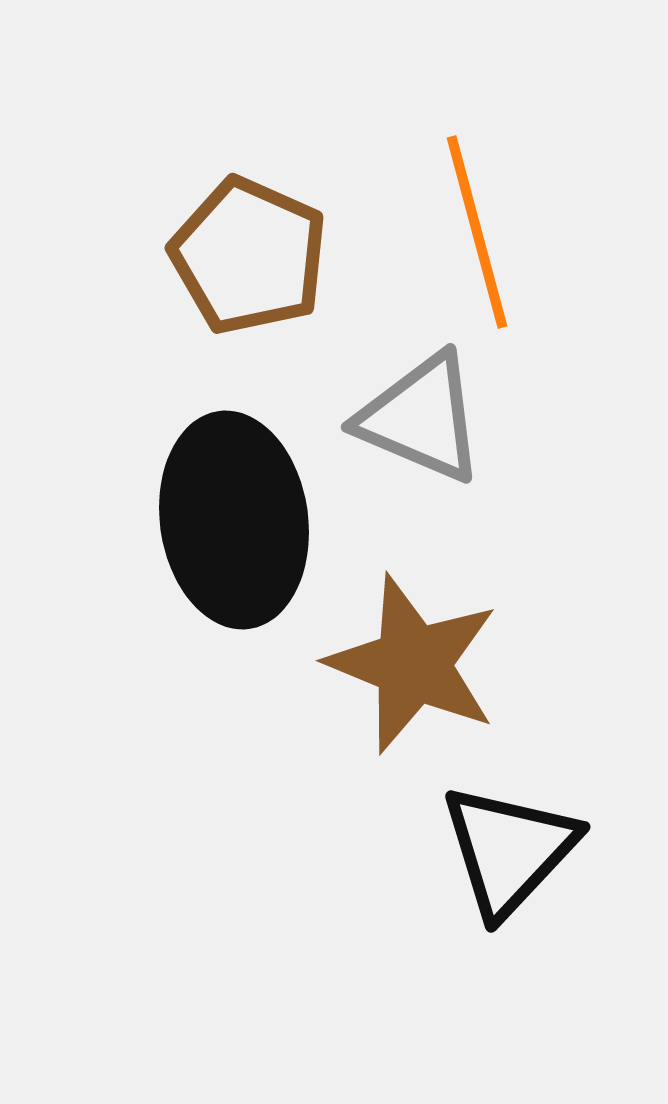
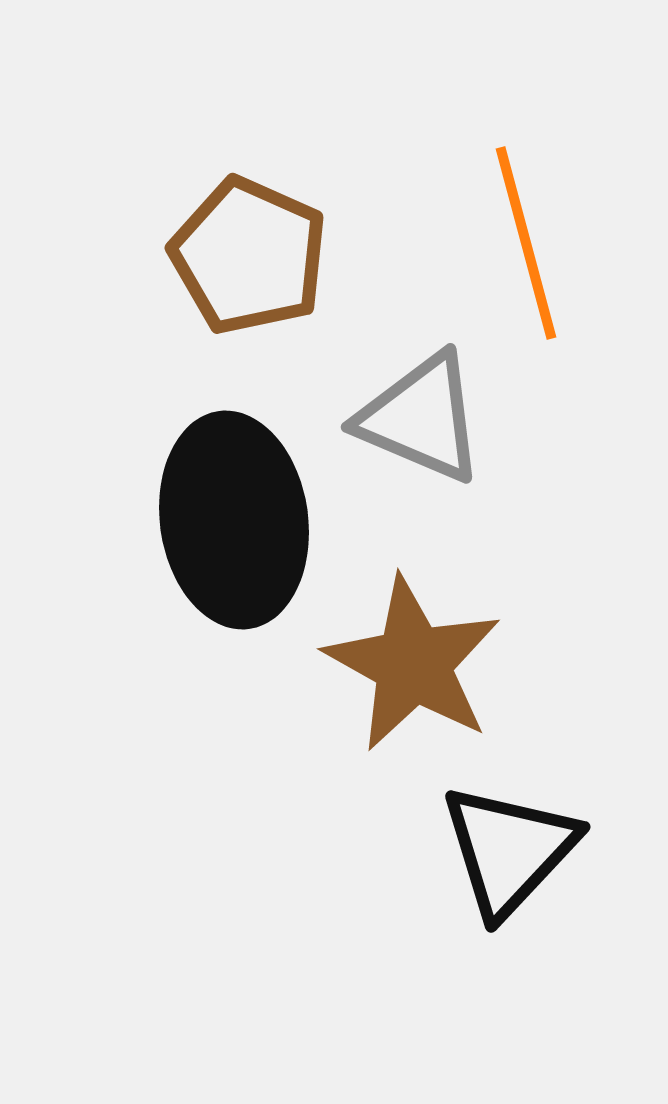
orange line: moved 49 px right, 11 px down
brown star: rotated 7 degrees clockwise
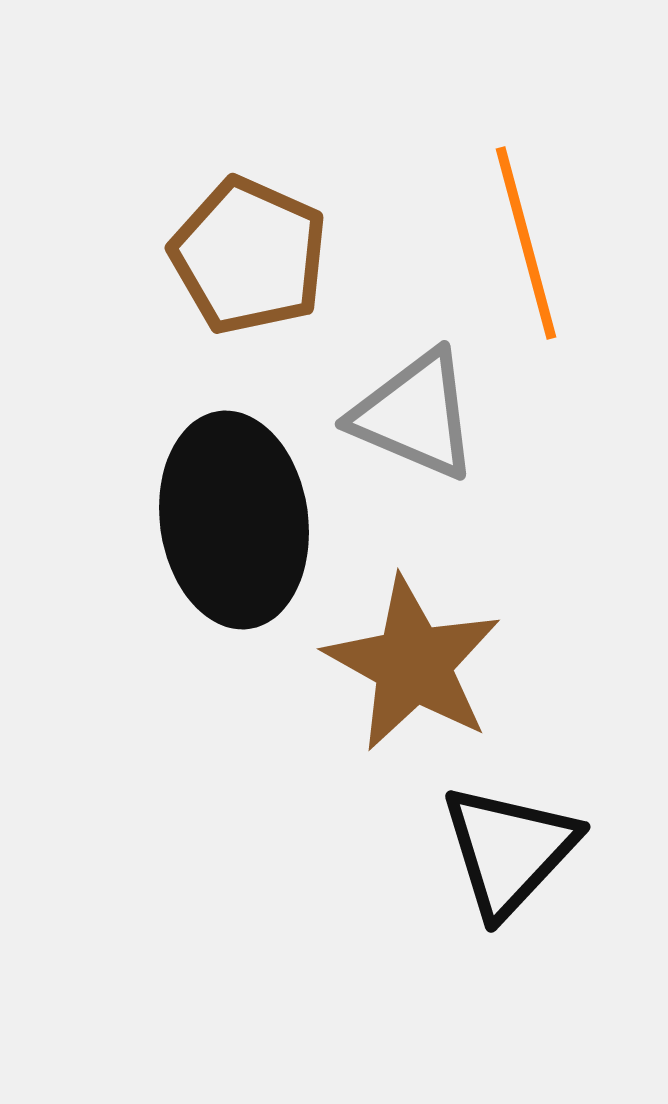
gray triangle: moved 6 px left, 3 px up
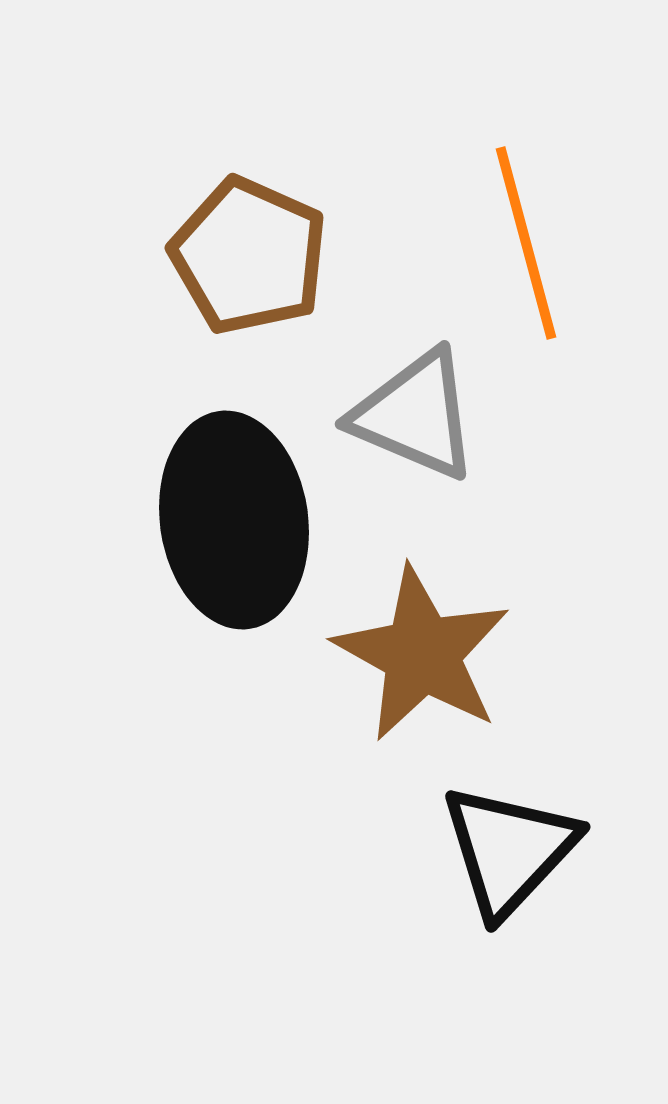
brown star: moved 9 px right, 10 px up
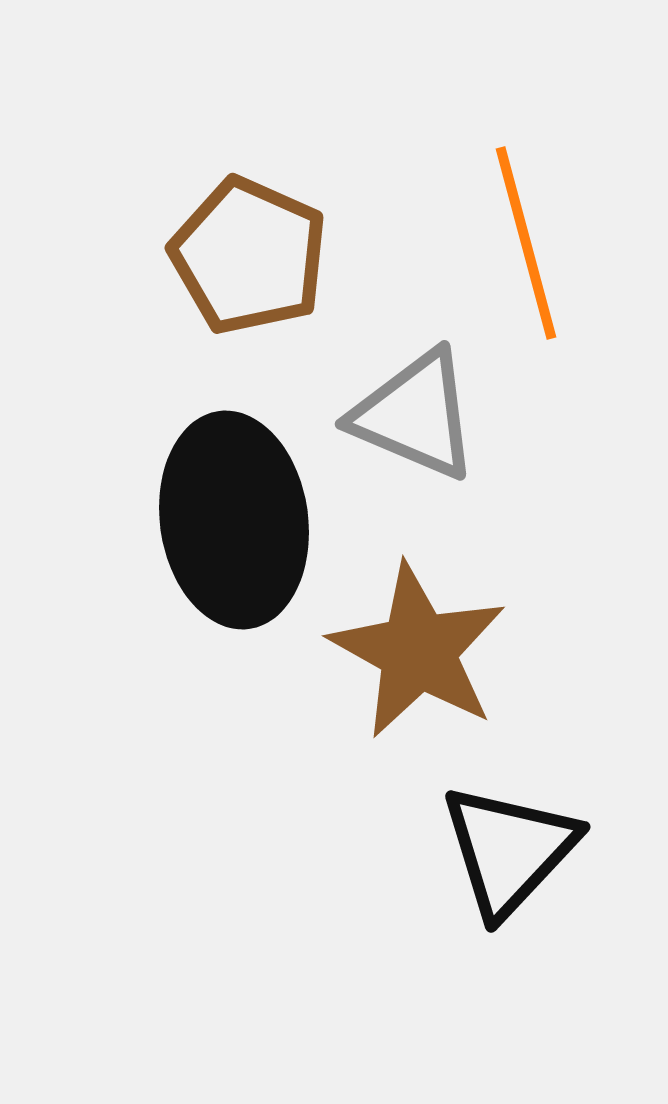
brown star: moved 4 px left, 3 px up
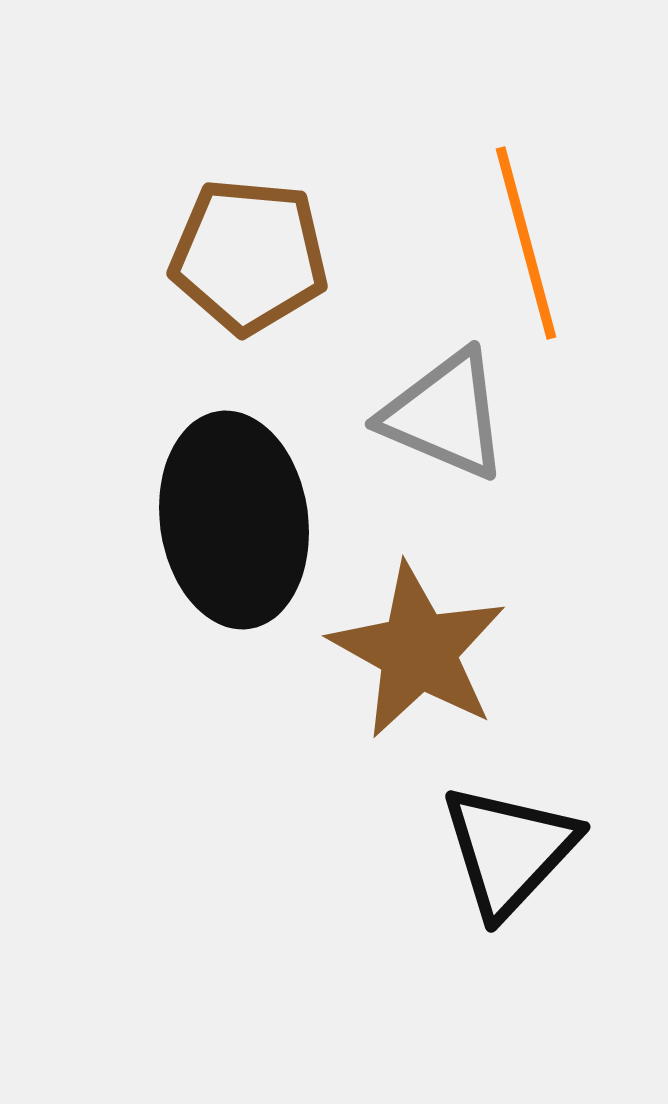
brown pentagon: rotated 19 degrees counterclockwise
gray triangle: moved 30 px right
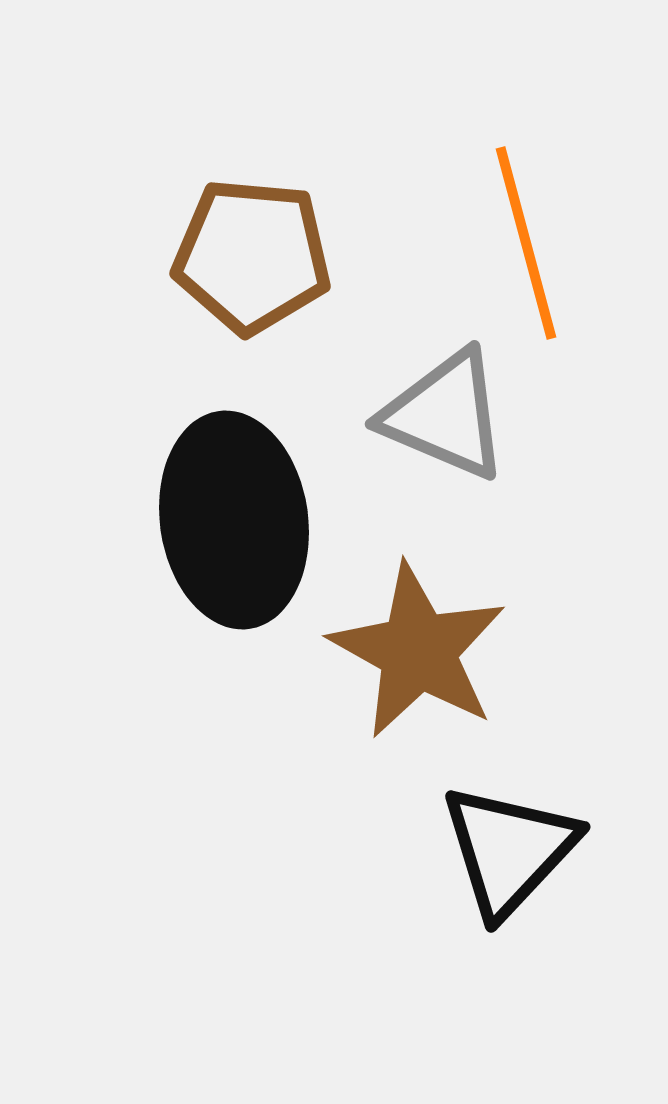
brown pentagon: moved 3 px right
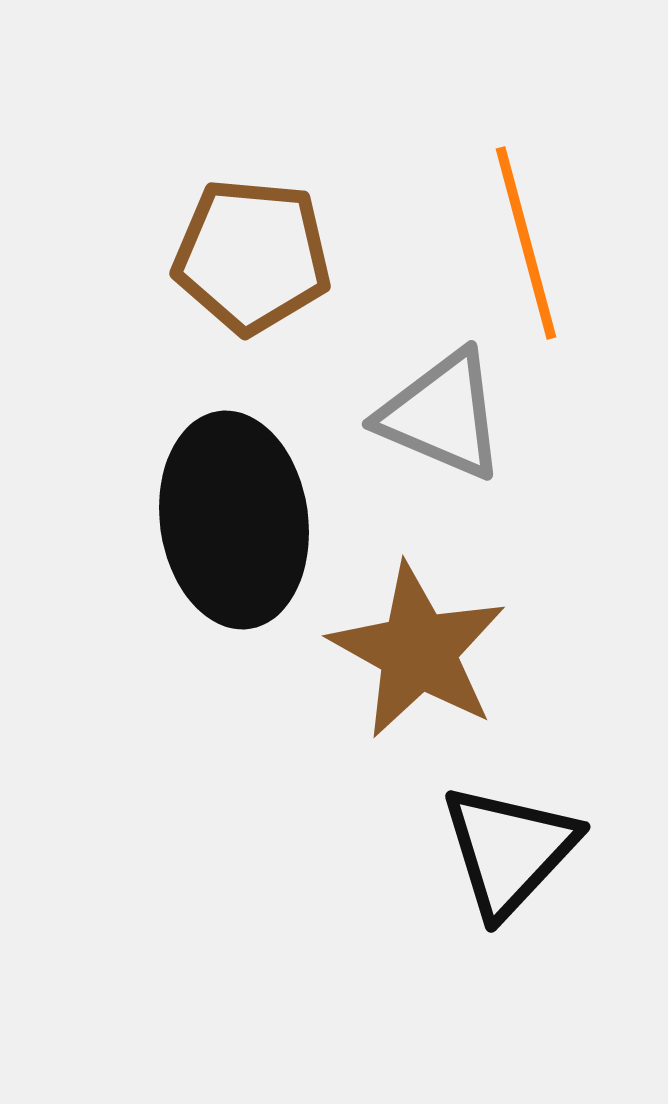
gray triangle: moved 3 px left
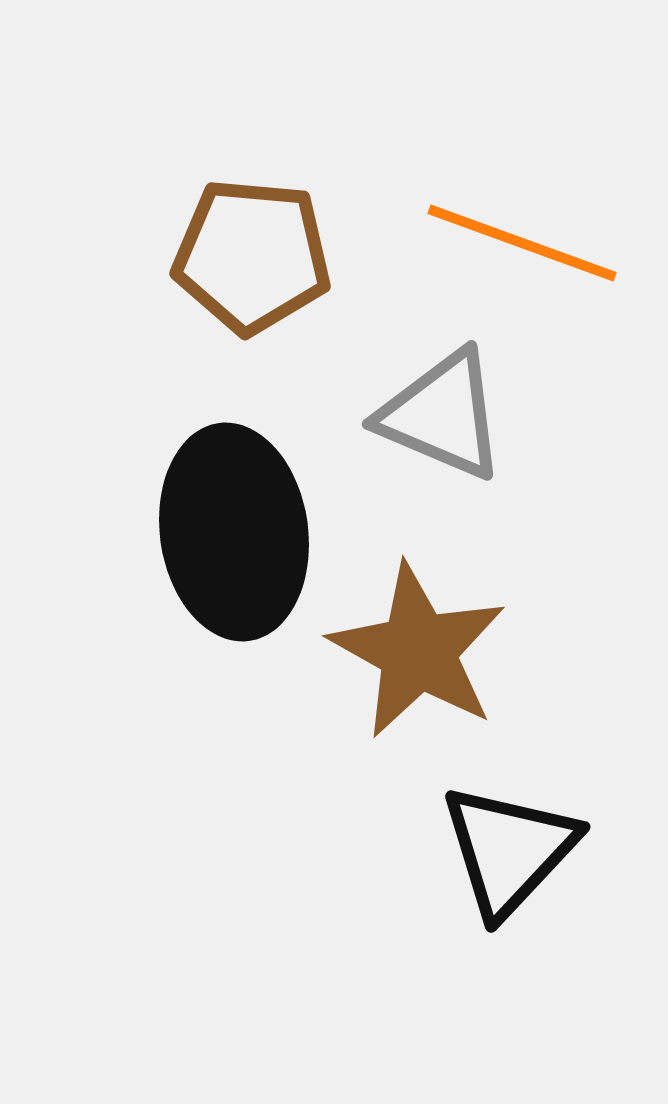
orange line: moved 4 px left; rotated 55 degrees counterclockwise
black ellipse: moved 12 px down
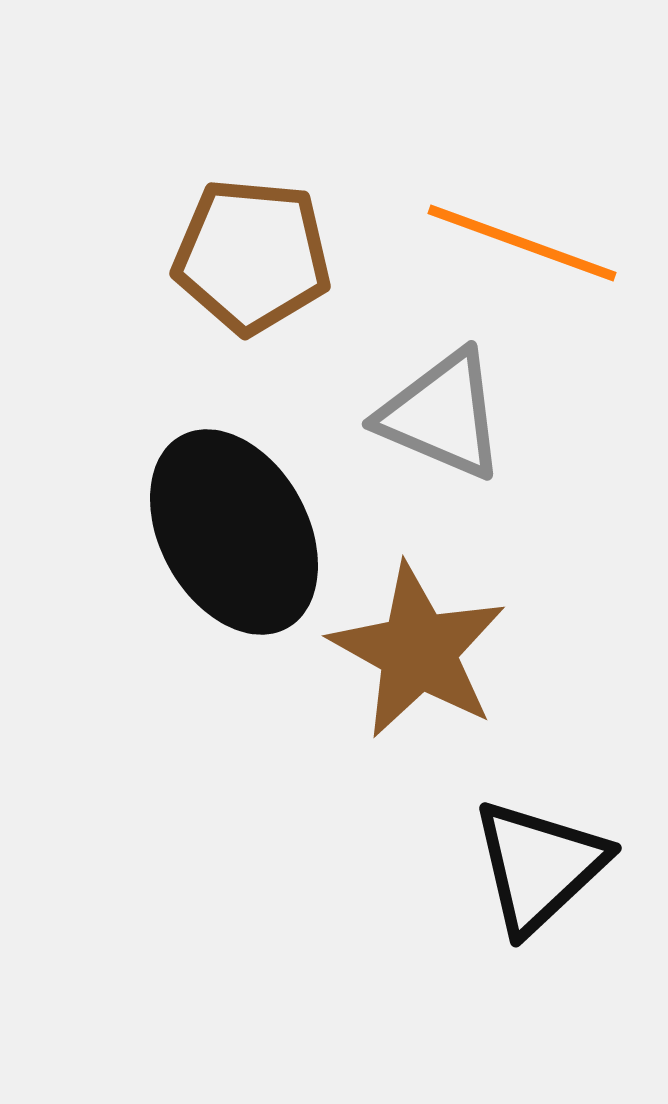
black ellipse: rotated 21 degrees counterclockwise
black triangle: moved 30 px right, 16 px down; rotated 4 degrees clockwise
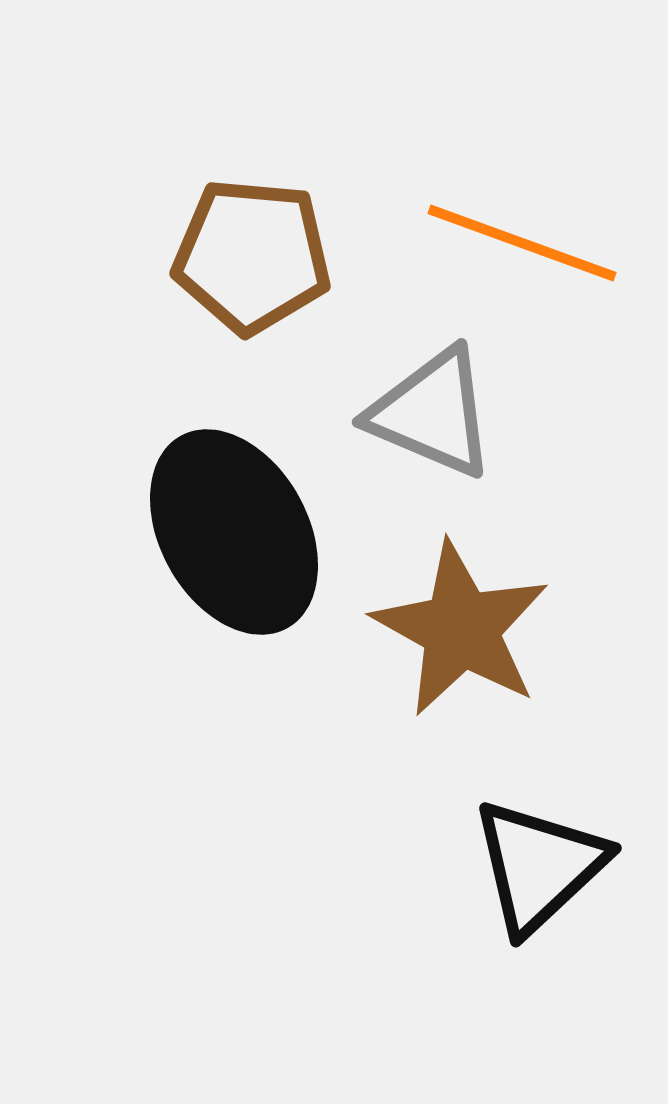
gray triangle: moved 10 px left, 2 px up
brown star: moved 43 px right, 22 px up
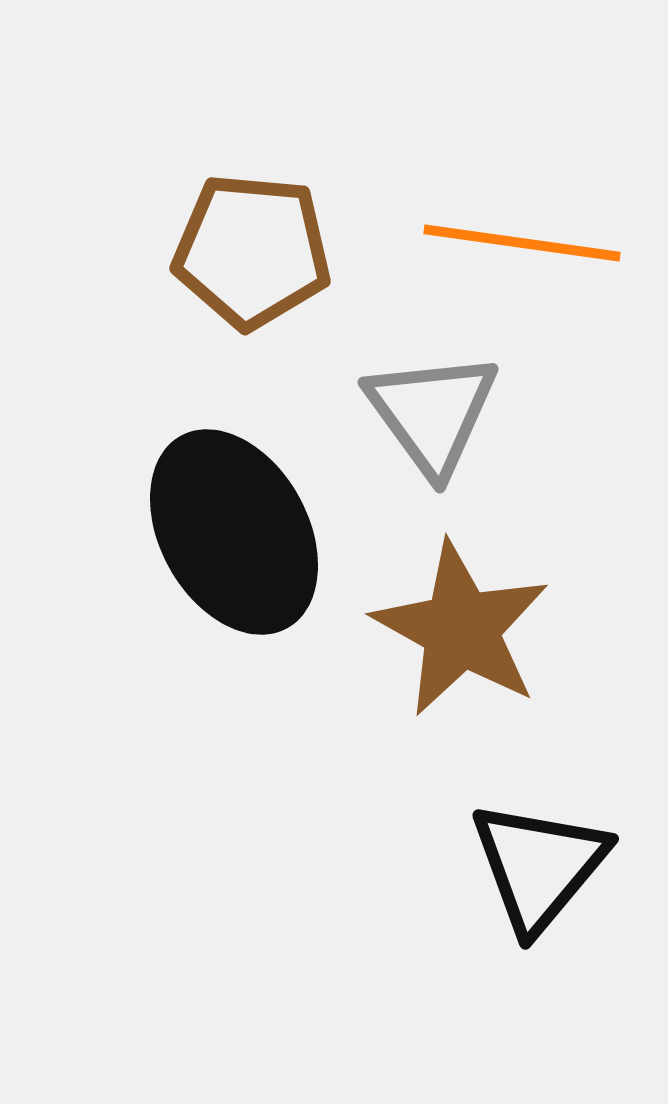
orange line: rotated 12 degrees counterclockwise
brown pentagon: moved 5 px up
gray triangle: rotated 31 degrees clockwise
black triangle: rotated 7 degrees counterclockwise
